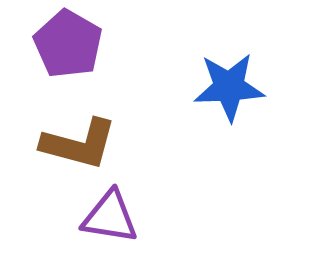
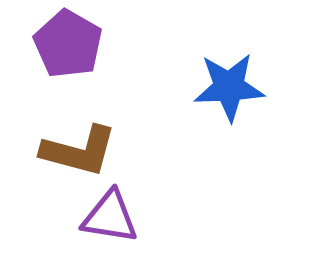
brown L-shape: moved 7 px down
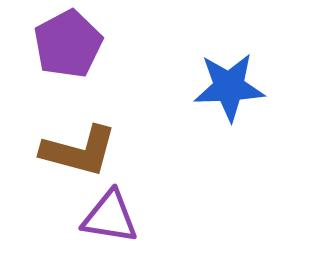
purple pentagon: rotated 14 degrees clockwise
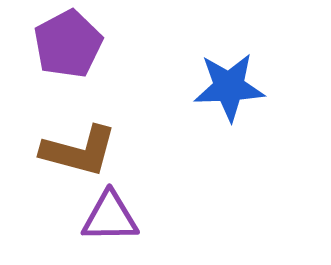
purple triangle: rotated 10 degrees counterclockwise
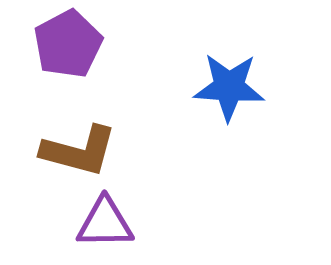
blue star: rotated 6 degrees clockwise
purple triangle: moved 5 px left, 6 px down
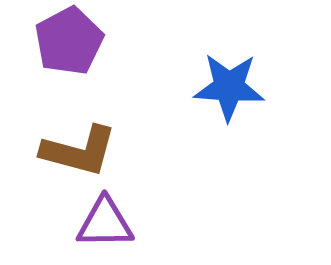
purple pentagon: moved 1 px right, 3 px up
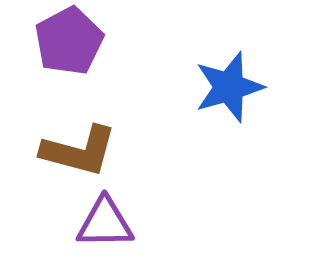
blue star: rotated 20 degrees counterclockwise
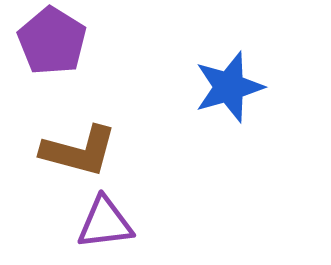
purple pentagon: moved 17 px left; rotated 12 degrees counterclockwise
purple triangle: rotated 6 degrees counterclockwise
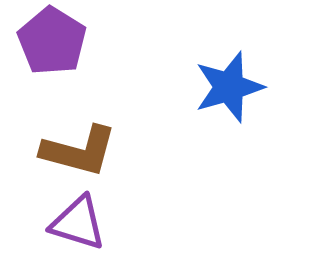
purple triangle: moved 27 px left; rotated 24 degrees clockwise
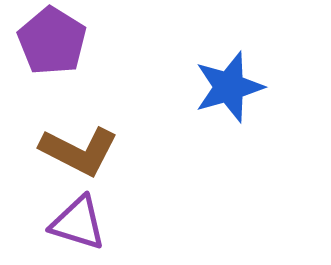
brown L-shape: rotated 12 degrees clockwise
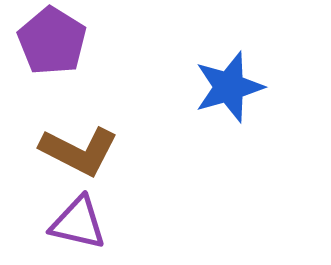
purple triangle: rotated 4 degrees counterclockwise
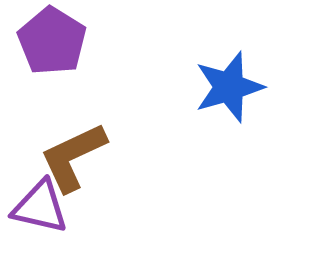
brown L-shape: moved 6 px left, 6 px down; rotated 128 degrees clockwise
purple triangle: moved 38 px left, 16 px up
